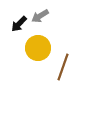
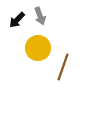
gray arrow: rotated 78 degrees counterclockwise
black arrow: moved 2 px left, 4 px up
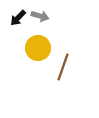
gray arrow: rotated 54 degrees counterclockwise
black arrow: moved 1 px right, 2 px up
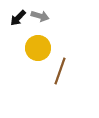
brown line: moved 3 px left, 4 px down
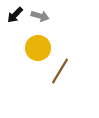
black arrow: moved 3 px left, 3 px up
brown line: rotated 12 degrees clockwise
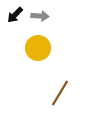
gray arrow: rotated 12 degrees counterclockwise
brown line: moved 22 px down
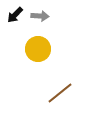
yellow circle: moved 1 px down
brown line: rotated 20 degrees clockwise
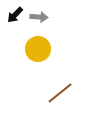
gray arrow: moved 1 px left, 1 px down
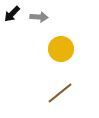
black arrow: moved 3 px left, 1 px up
yellow circle: moved 23 px right
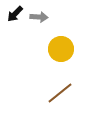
black arrow: moved 3 px right
